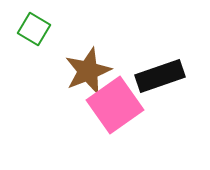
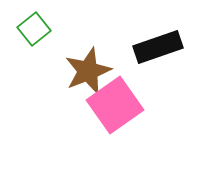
green square: rotated 20 degrees clockwise
black rectangle: moved 2 px left, 29 px up
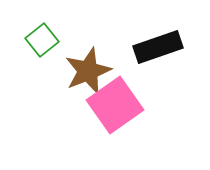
green square: moved 8 px right, 11 px down
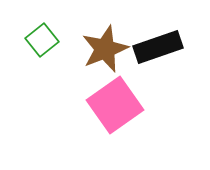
brown star: moved 17 px right, 22 px up
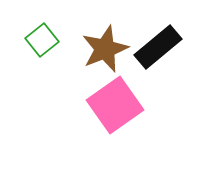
black rectangle: rotated 21 degrees counterclockwise
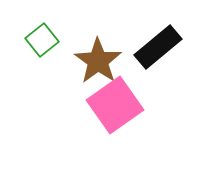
brown star: moved 7 px left, 12 px down; rotated 15 degrees counterclockwise
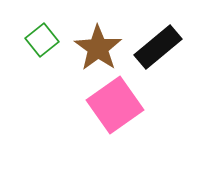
brown star: moved 13 px up
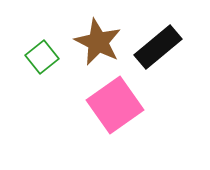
green square: moved 17 px down
brown star: moved 6 px up; rotated 9 degrees counterclockwise
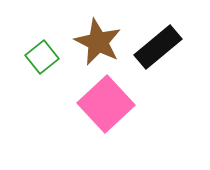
pink square: moved 9 px left, 1 px up; rotated 8 degrees counterclockwise
